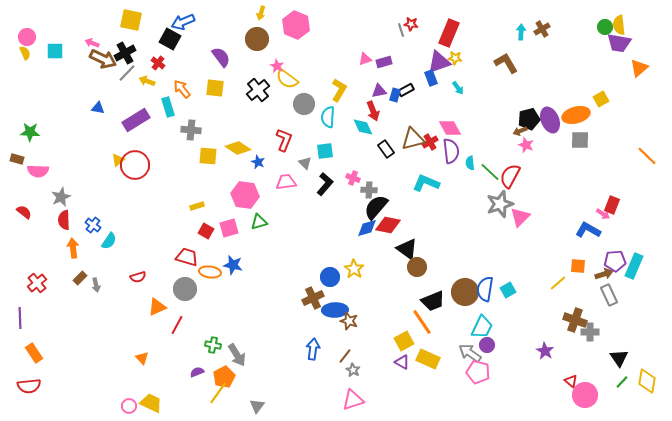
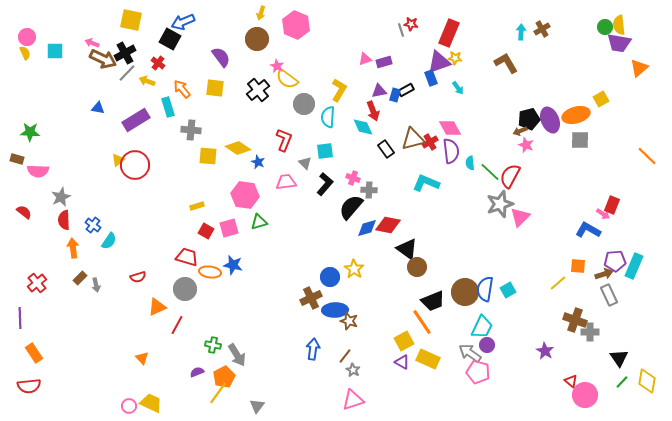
black semicircle at (376, 207): moved 25 px left
brown cross at (313, 298): moved 2 px left
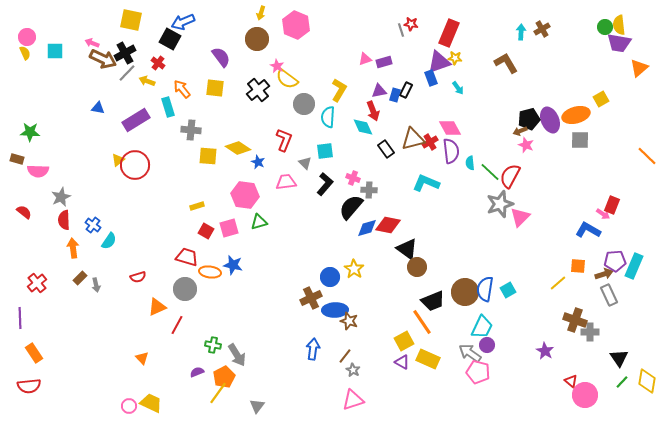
black rectangle at (406, 90): rotated 35 degrees counterclockwise
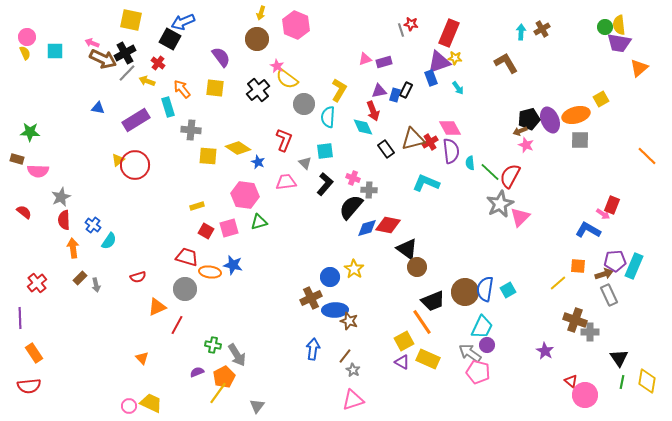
gray star at (500, 204): rotated 8 degrees counterclockwise
green line at (622, 382): rotated 32 degrees counterclockwise
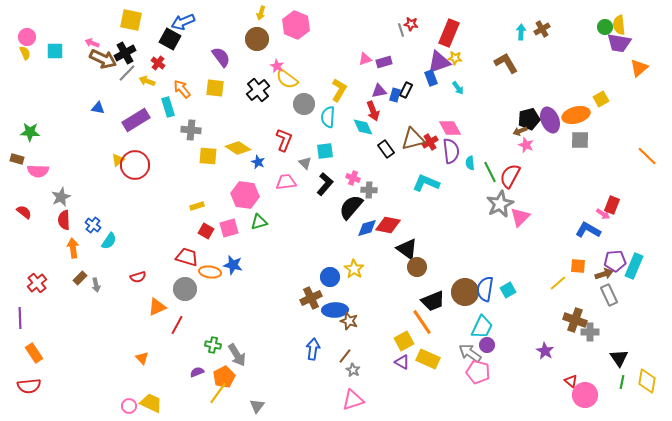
green line at (490, 172): rotated 20 degrees clockwise
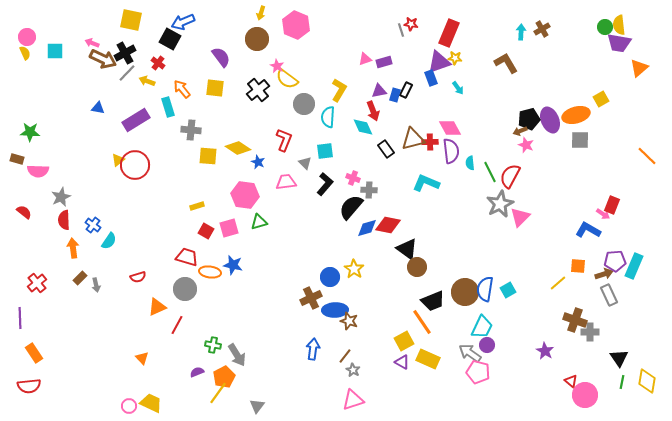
red cross at (430, 142): rotated 28 degrees clockwise
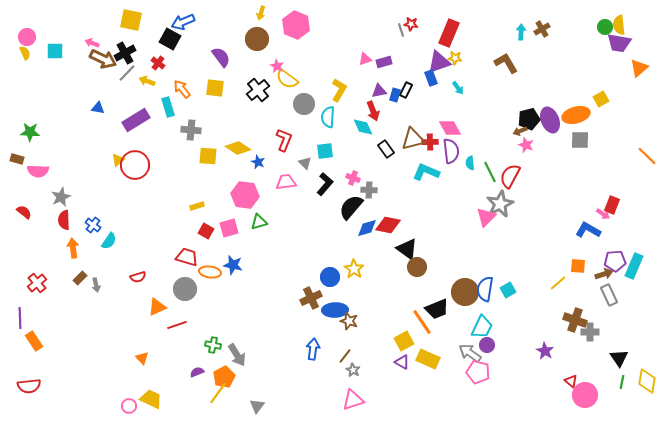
cyan L-shape at (426, 183): moved 11 px up
pink triangle at (520, 217): moved 34 px left
black trapezoid at (433, 301): moved 4 px right, 8 px down
red line at (177, 325): rotated 42 degrees clockwise
orange rectangle at (34, 353): moved 12 px up
yellow trapezoid at (151, 403): moved 4 px up
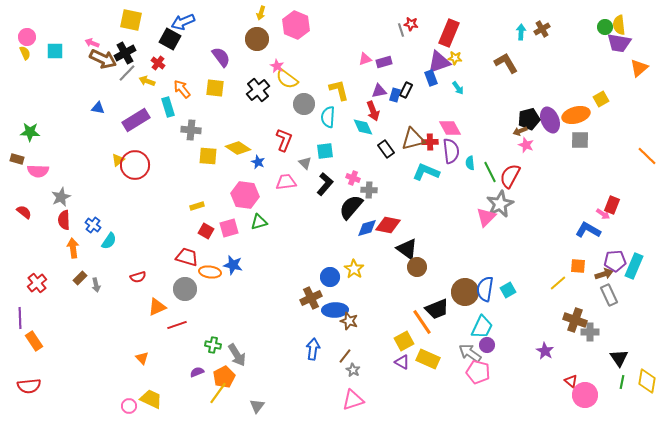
yellow L-shape at (339, 90): rotated 45 degrees counterclockwise
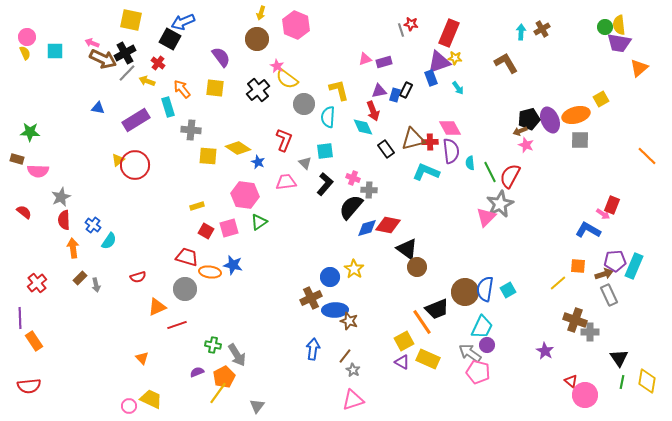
green triangle at (259, 222): rotated 18 degrees counterclockwise
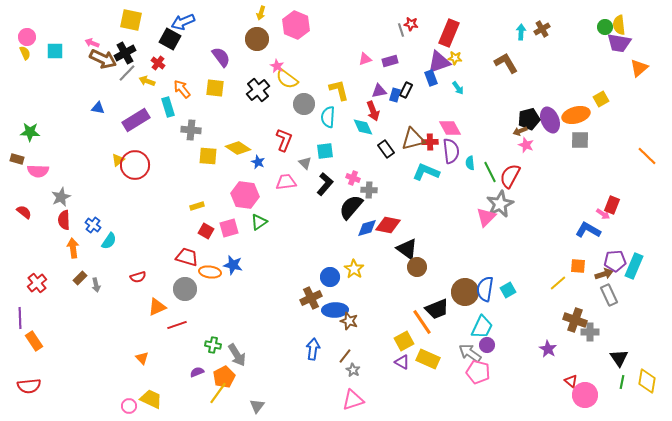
purple rectangle at (384, 62): moved 6 px right, 1 px up
purple star at (545, 351): moved 3 px right, 2 px up
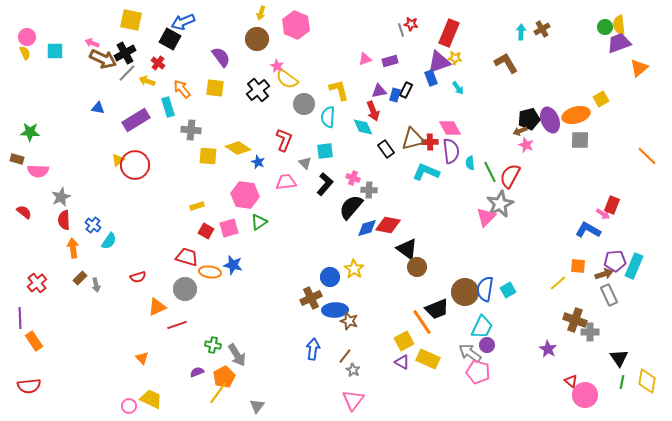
purple trapezoid at (619, 43): rotated 150 degrees clockwise
pink triangle at (353, 400): rotated 35 degrees counterclockwise
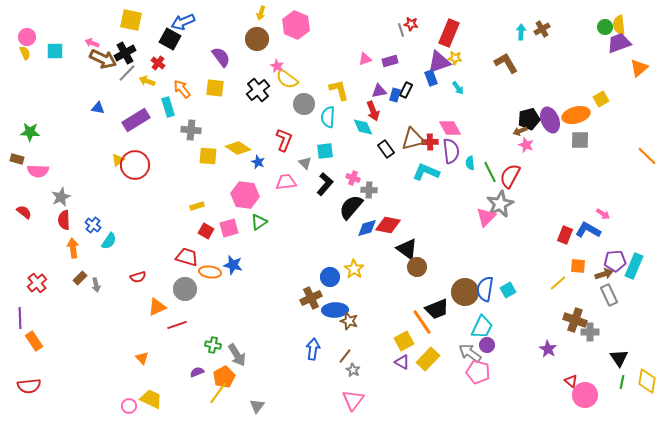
red rectangle at (612, 205): moved 47 px left, 30 px down
yellow rectangle at (428, 359): rotated 70 degrees counterclockwise
